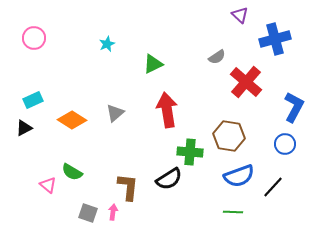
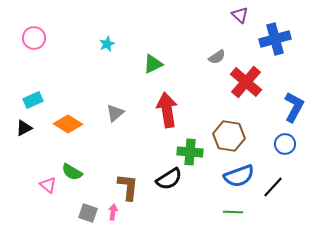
orange diamond: moved 4 px left, 4 px down
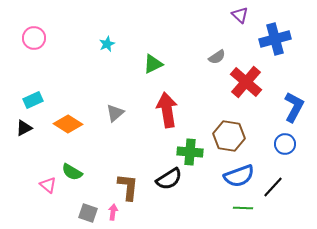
green line: moved 10 px right, 4 px up
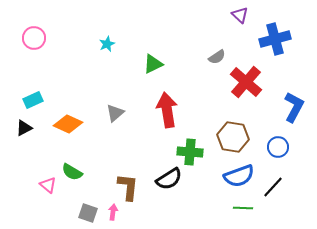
orange diamond: rotated 8 degrees counterclockwise
brown hexagon: moved 4 px right, 1 px down
blue circle: moved 7 px left, 3 px down
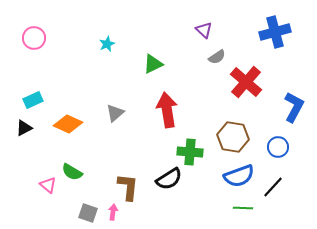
purple triangle: moved 36 px left, 15 px down
blue cross: moved 7 px up
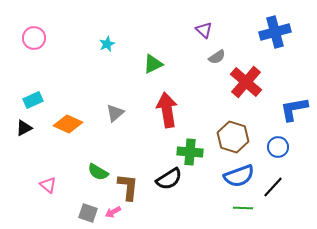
blue L-shape: moved 2 px down; rotated 128 degrees counterclockwise
brown hexagon: rotated 8 degrees clockwise
green semicircle: moved 26 px right
pink arrow: rotated 126 degrees counterclockwise
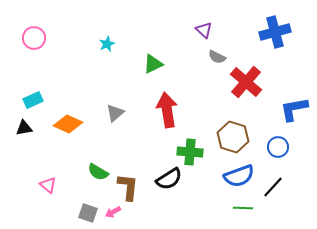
gray semicircle: rotated 60 degrees clockwise
black triangle: rotated 18 degrees clockwise
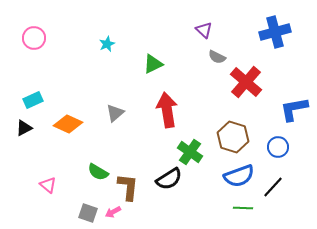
black triangle: rotated 18 degrees counterclockwise
green cross: rotated 30 degrees clockwise
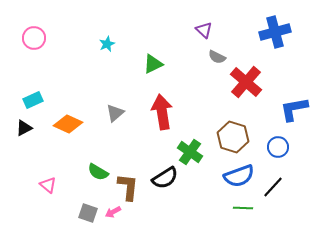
red arrow: moved 5 px left, 2 px down
black semicircle: moved 4 px left, 1 px up
